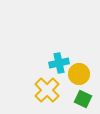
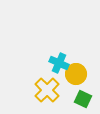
cyan cross: rotated 36 degrees clockwise
yellow circle: moved 3 px left
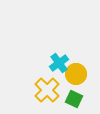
cyan cross: rotated 30 degrees clockwise
green square: moved 9 px left
